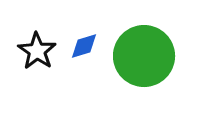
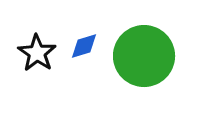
black star: moved 2 px down
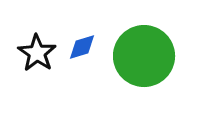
blue diamond: moved 2 px left, 1 px down
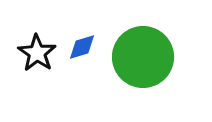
green circle: moved 1 px left, 1 px down
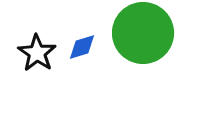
green circle: moved 24 px up
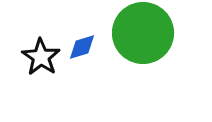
black star: moved 4 px right, 4 px down
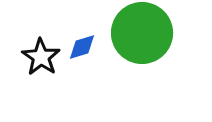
green circle: moved 1 px left
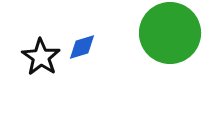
green circle: moved 28 px right
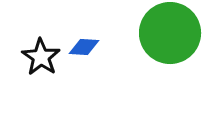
blue diamond: moved 2 px right; rotated 20 degrees clockwise
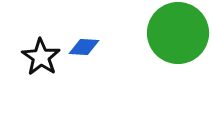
green circle: moved 8 px right
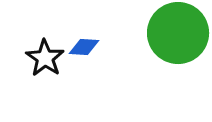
black star: moved 4 px right, 1 px down
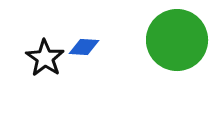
green circle: moved 1 px left, 7 px down
